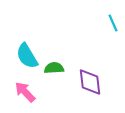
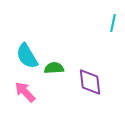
cyan line: rotated 36 degrees clockwise
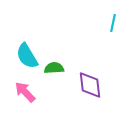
purple diamond: moved 3 px down
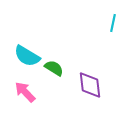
cyan semicircle: rotated 28 degrees counterclockwise
green semicircle: rotated 36 degrees clockwise
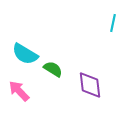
cyan semicircle: moved 2 px left, 2 px up
green semicircle: moved 1 px left, 1 px down
pink arrow: moved 6 px left, 1 px up
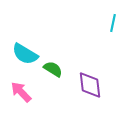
pink arrow: moved 2 px right, 1 px down
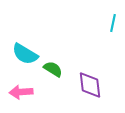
pink arrow: rotated 50 degrees counterclockwise
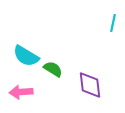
cyan semicircle: moved 1 px right, 2 px down
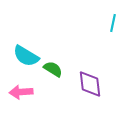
purple diamond: moved 1 px up
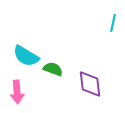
green semicircle: rotated 12 degrees counterclockwise
pink arrow: moved 4 px left; rotated 90 degrees counterclockwise
